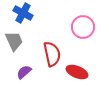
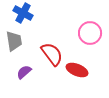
pink circle: moved 7 px right, 6 px down
gray trapezoid: rotated 15 degrees clockwise
red semicircle: rotated 25 degrees counterclockwise
red ellipse: moved 2 px up
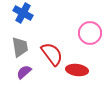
gray trapezoid: moved 6 px right, 6 px down
red ellipse: rotated 15 degrees counterclockwise
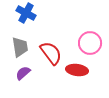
blue cross: moved 3 px right
pink circle: moved 10 px down
red semicircle: moved 1 px left, 1 px up
purple semicircle: moved 1 px left, 1 px down
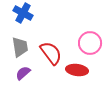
blue cross: moved 3 px left
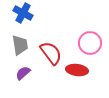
gray trapezoid: moved 2 px up
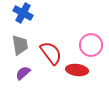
pink circle: moved 1 px right, 2 px down
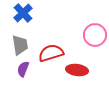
blue cross: rotated 18 degrees clockwise
pink circle: moved 4 px right, 10 px up
red semicircle: rotated 70 degrees counterclockwise
purple semicircle: moved 4 px up; rotated 28 degrees counterclockwise
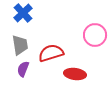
red ellipse: moved 2 px left, 4 px down
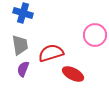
blue cross: rotated 30 degrees counterclockwise
red ellipse: moved 2 px left; rotated 20 degrees clockwise
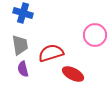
purple semicircle: rotated 35 degrees counterclockwise
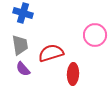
purple semicircle: rotated 28 degrees counterclockwise
red ellipse: rotated 65 degrees clockwise
